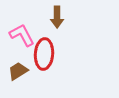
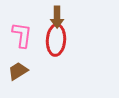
pink L-shape: rotated 36 degrees clockwise
red ellipse: moved 12 px right, 14 px up
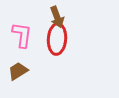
brown arrow: rotated 20 degrees counterclockwise
red ellipse: moved 1 px right, 1 px up
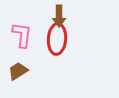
brown arrow: moved 2 px right, 1 px up; rotated 20 degrees clockwise
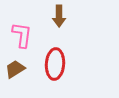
red ellipse: moved 2 px left, 25 px down
brown trapezoid: moved 3 px left, 2 px up
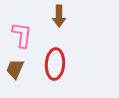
brown trapezoid: rotated 35 degrees counterclockwise
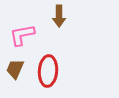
pink L-shape: rotated 108 degrees counterclockwise
red ellipse: moved 7 px left, 7 px down
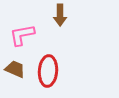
brown arrow: moved 1 px right, 1 px up
brown trapezoid: rotated 90 degrees clockwise
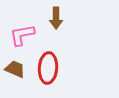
brown arrow: moved 4 px left, 3 px down
red ellipse: moved 3 px up
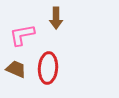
brown trapezoid: moved 1 px right
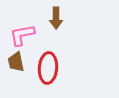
brown trapezoid: moved 7 px up; rotated 125 degrees counterclockwise
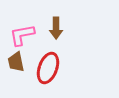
brown arrow: moved 10 px down
red ellipse: rotated 16 degrees clockwise
